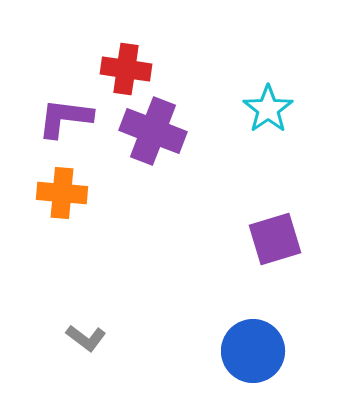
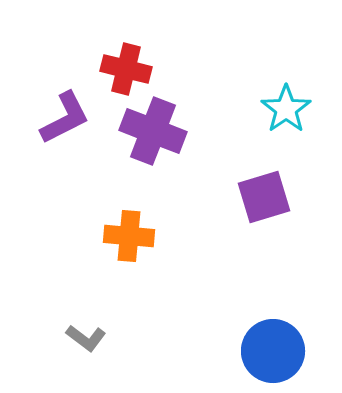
red cross: rotated 6 degrees clockwise
cyan star: moved 18 px right
purple L-shape: rotated 146 degrees clockwise
orange cross: moved 67 px right, 43 px down
purple square: moved 11 px left, 42 px up
blue circle: moved 20 px right
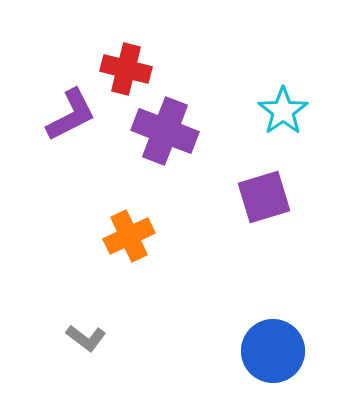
cyan star: moved 3 px left, 2 px down
purple L-shape: moved 6 px right, 3 px up
purple cross: moved 12 px right
orange cross: rotated 30 degrees counterclockwise
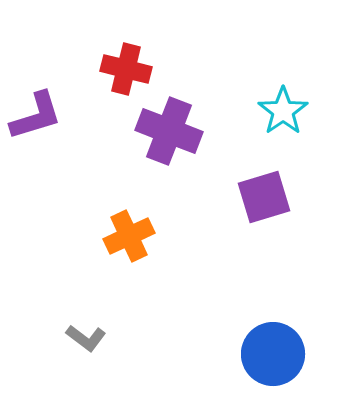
purple L-shape: moved 35 px left, 1 px down; rotated 10 degrees clockwise
purple cross: moved 4 px right
blue circle: moved 3 px down
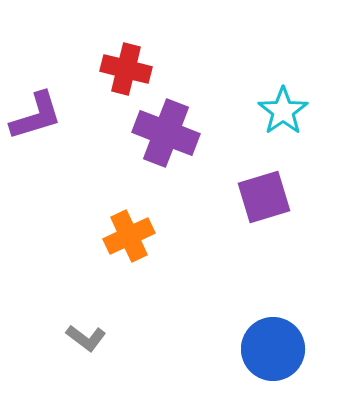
purple cross: moved 3 px left, 2 px down
blue circle: moved 5 px up
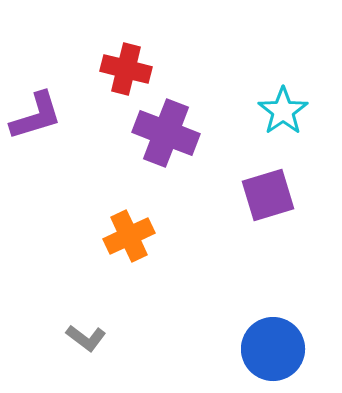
purple square: moved 4 px right, 2 px up
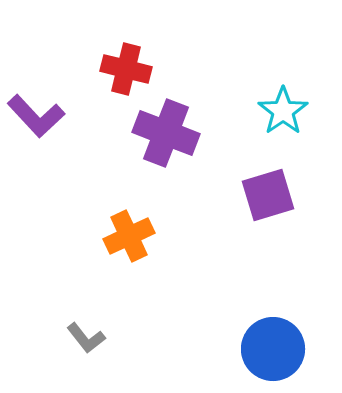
purple L-shape: rotated 64 degrees clockwise
gray L-shape: rotated 15 degrees clockwise
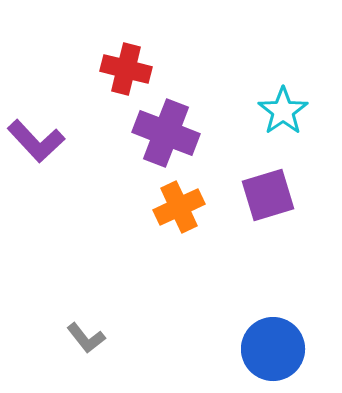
purple L-shape: moved 25 px down
orange cross: moved 50 px right, 29 px up
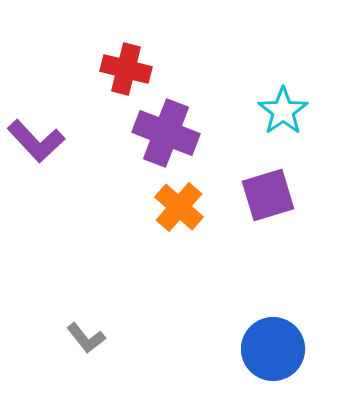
orange cross: rotated 24 degrees counterclockwise
